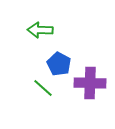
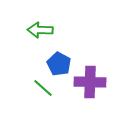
purple cross: moved 1 px up
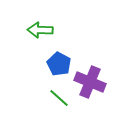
purple cross: rotated 20 degrees clockwise
green line: moved 16 px right, 10 px down
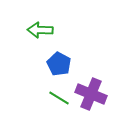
purple cross: moved 1 px right, 12 px down
green line: rotated 10 degrees counterclockwise
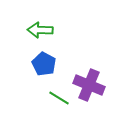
blue pentagon: moved 15 px left
purple cross: moved 2 px left, 9 px up
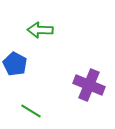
blue pentagon: moved 29 px left
green line: moved 28 px left, 13 px down
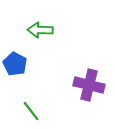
purple cross: rotated 8 degrees counterclockwise
green line: rotated 20 degrees clockwise
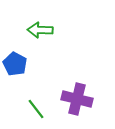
purple cross: moved 12 px left, 14 px down
green line: moved 5 px right, 2 px up
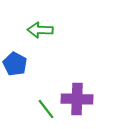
purple cross: rotated 12 degrees counterclockwise
green line: moved 10 px right
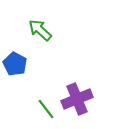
green arrow: rotated 40 degrees clockwise
purple cross: rotated 24 degrees counterclockwise
